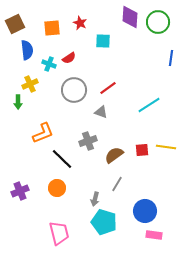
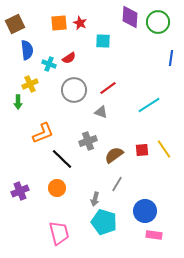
orange square: moved 7 px right, 5 px up
yellow line: moved 2 px left, 2 px down; rotated 48 degrees clockwise
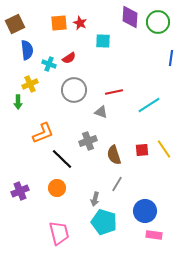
red line: moved 6 px right, 4 px down; rotated 24 degrees clockwise
brown semicircle: rotated 72 degrees counterclockwise
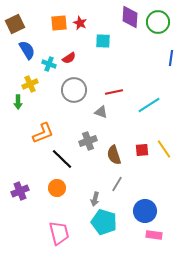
blue semicircle: rotated 24 degrees counterclockwise
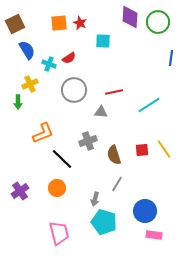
gray triangle: rotated 16 degrees counterclockwise
purple cross: rotated 12 degrees counterclockwise
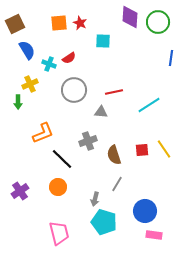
orange circle: moved 1 px right, 1 px up
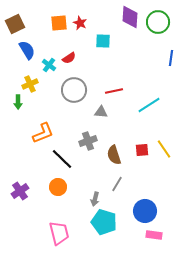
cyan cross: moved 1 px down; rotated 16 degrees clockwise
red line: moved 1 px up
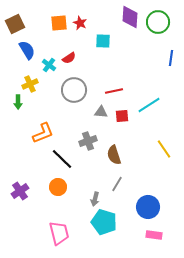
red square: moved 20 px left, 34 px up
blue circle: moved 3 px right, 4 px up
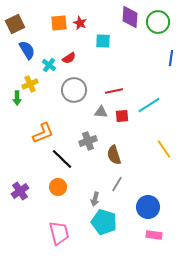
green arrow: moved 1 px left, 4 px up
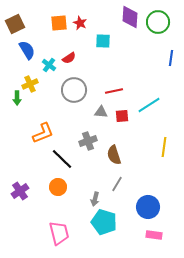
yellow line: moved 2 px up; rotated 42 degrees clockwise
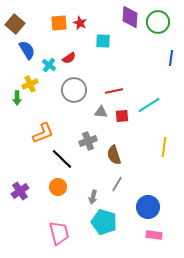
brown square: rotated 24 degrees counterclockwise
gray arrow: moved 2 px left, 2 px up
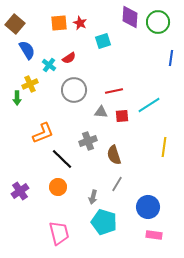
cyan square: rotated 21 degrees counterclockwise
